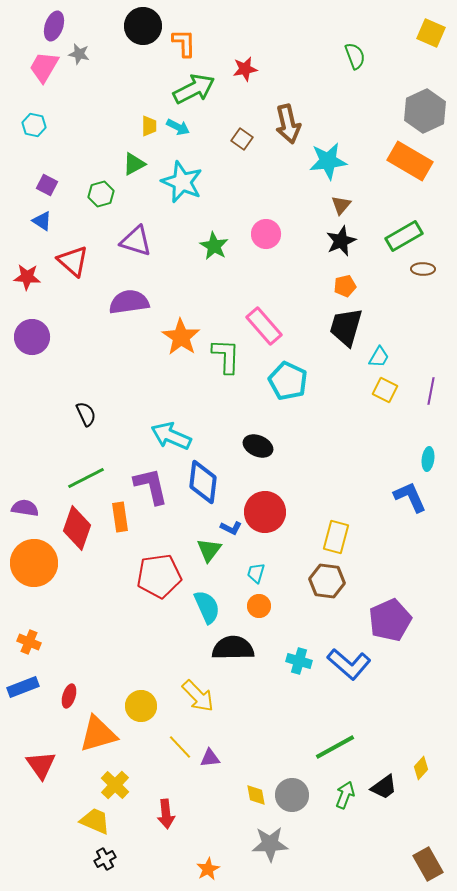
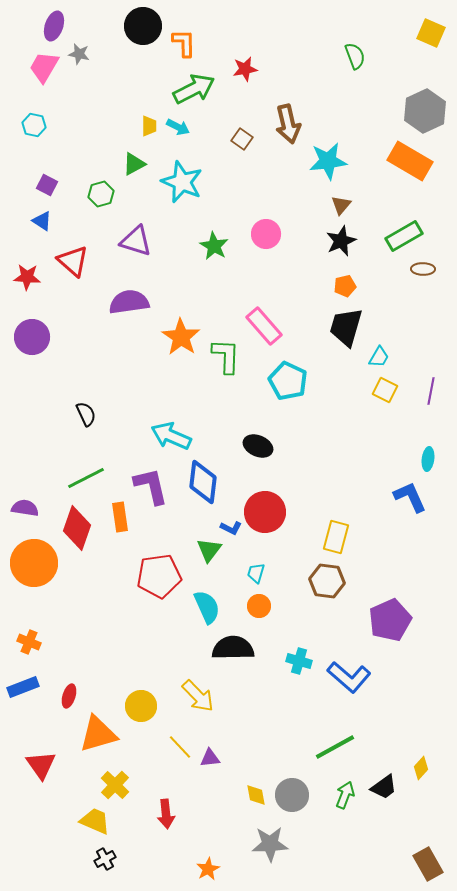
blue L-shape at (349, 664): moved 13 px down
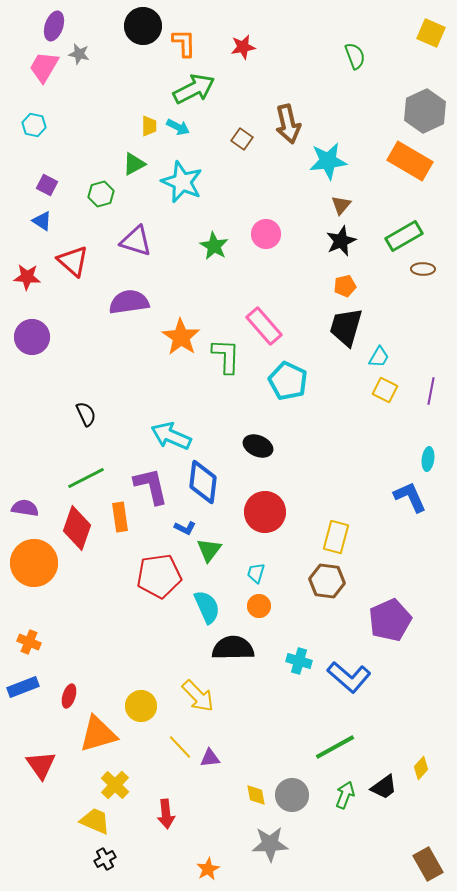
red star at (245, 69): moved 2 px left, 22 px up
blue L-shape at (231, 528): moved 46 px left
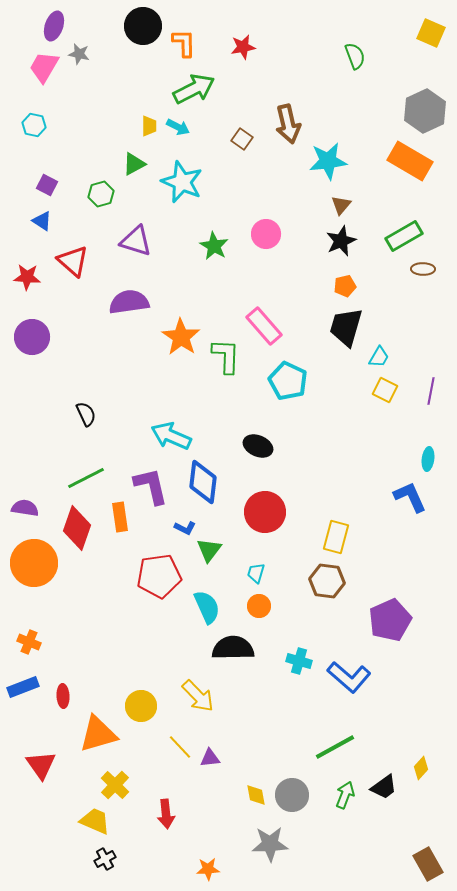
red ellipse at (69, 696): moved 6 px left; rotated 20 degrees counterclockwise
orange star at (208, 869): rotated 25 degrees clockwise
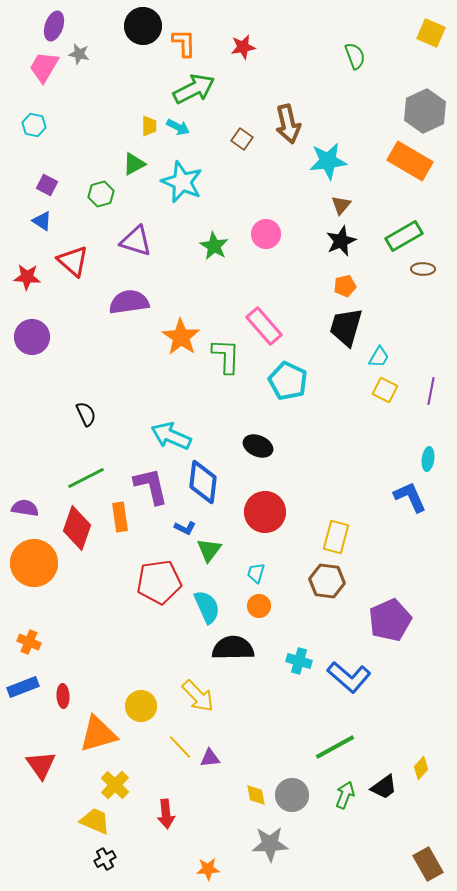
red pentagon at (159, 576): moved 6 px down
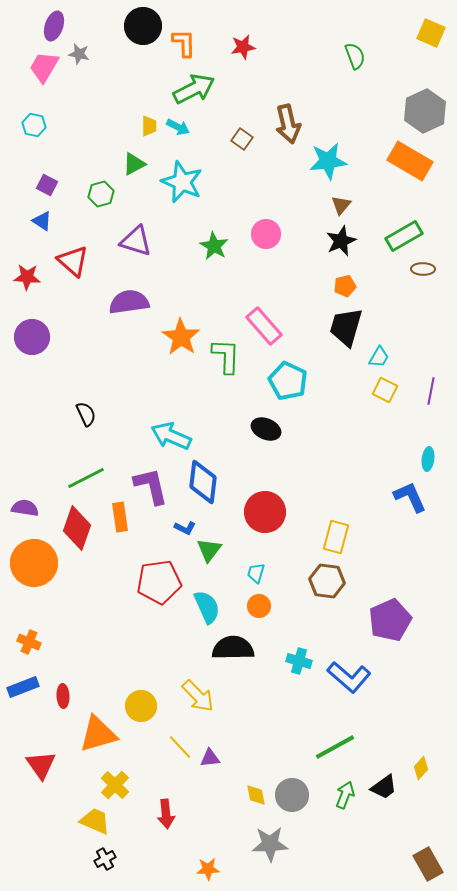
black ellipse at (258, 446): moved 8 px right, 17 px up
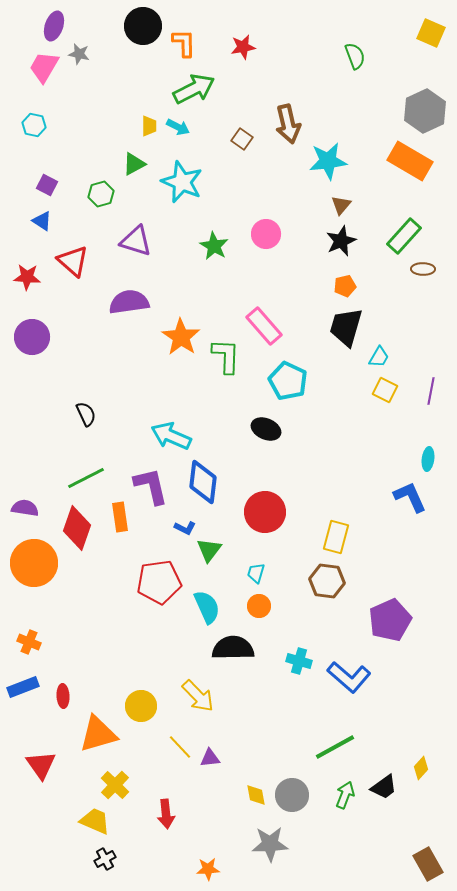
green rectangle at (404, 236): rotated 18 degrees counterclockwise
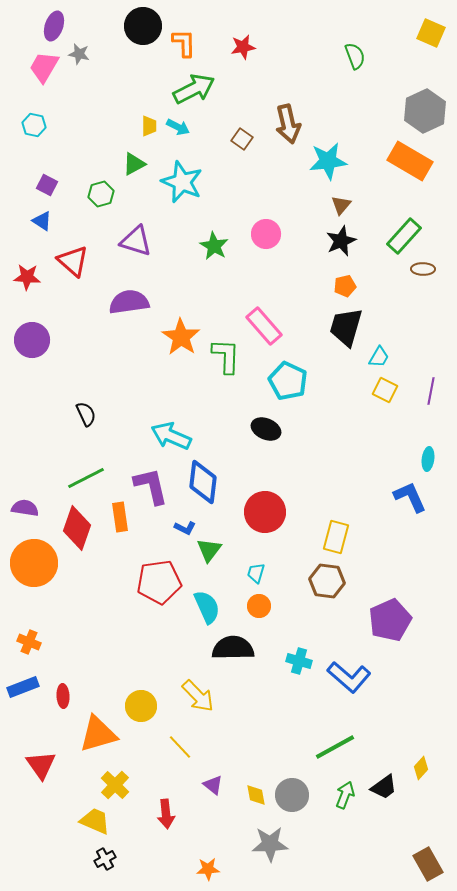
purple circle at (32, 337): moved 3 px down
purple triangle at (210, 758): moved 3 px right, 27 px down; rotated 45 degrees clockwise
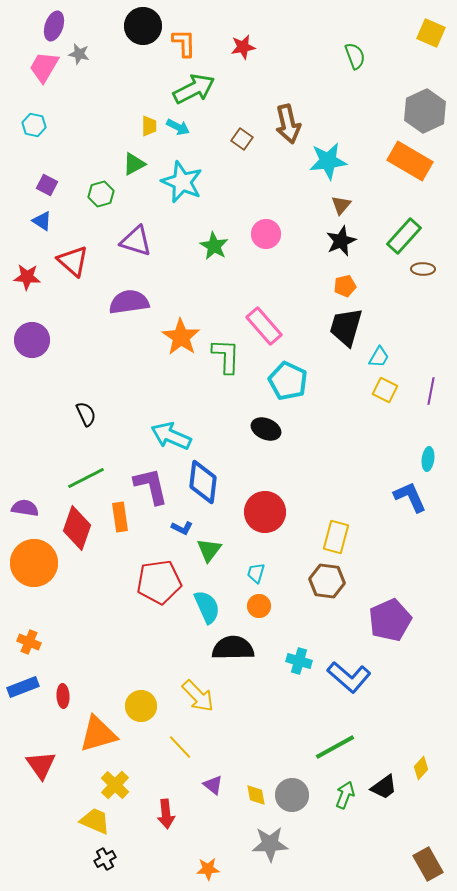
blue L-shape at (185, 528): moved 3 px left
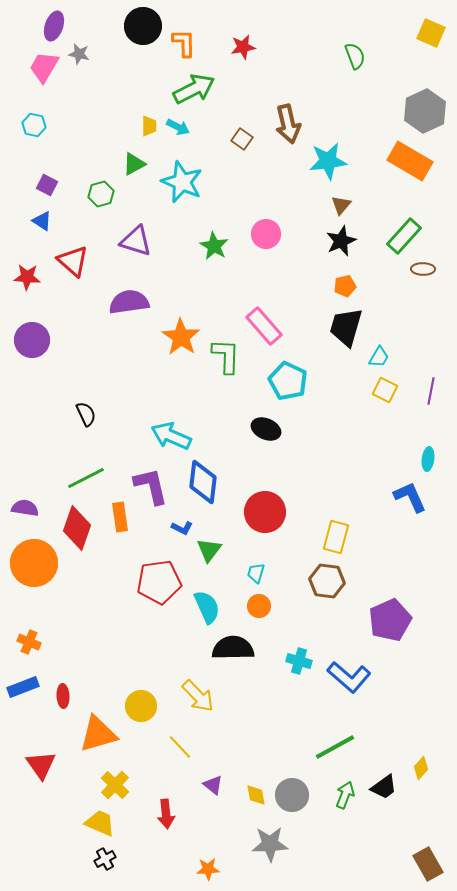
yellow trapezoid at (95, 821): moved 5 px right, 2 px down
